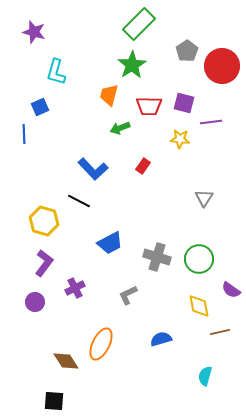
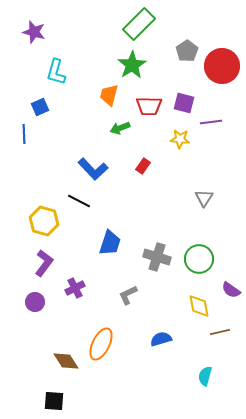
blue trapezoid: rotated 44 degrees counterclockwise
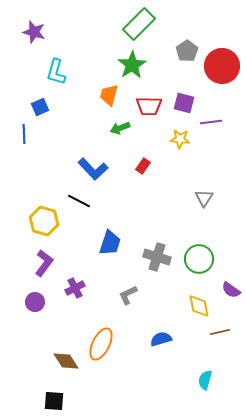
cyan semicircle: moved 4 px down
